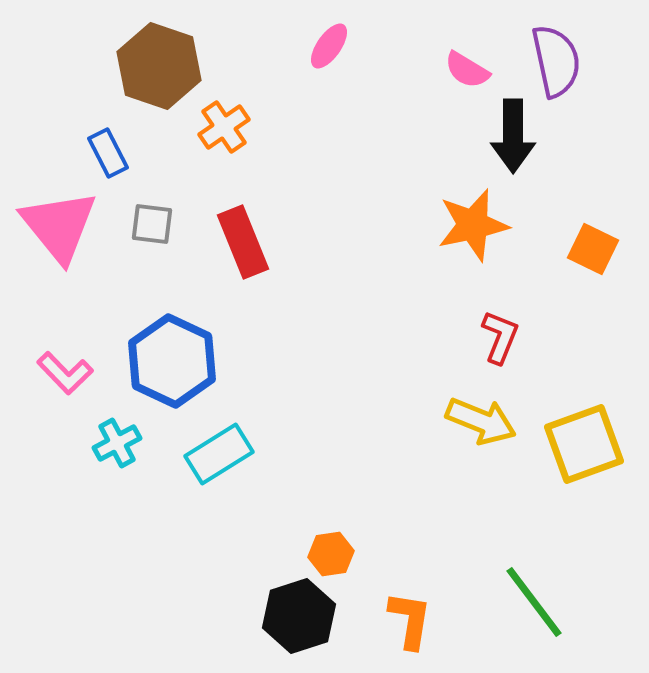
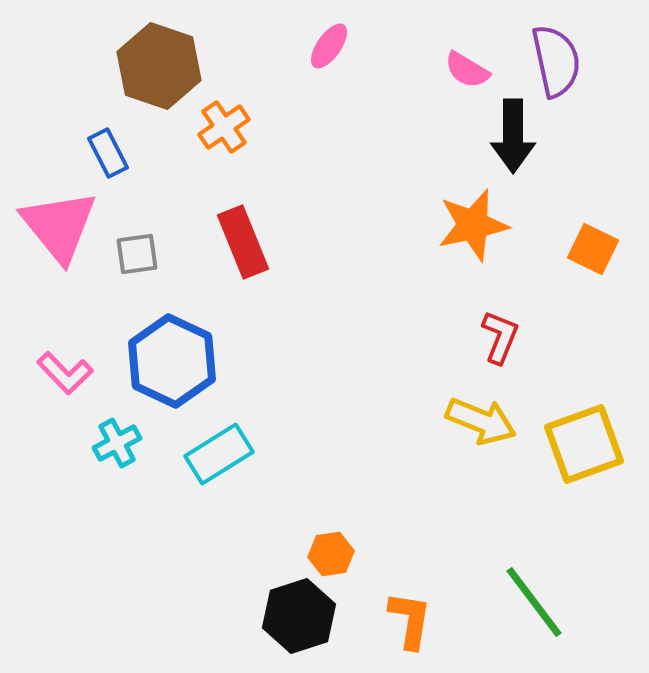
gray square: moved 15 px left, 30 px down; rotated 15 degrees counterclockwise
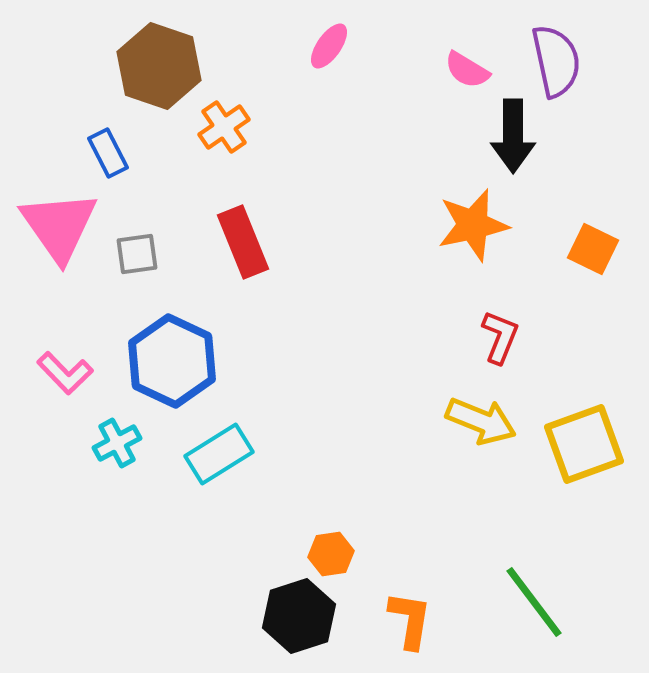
pink triangle: rotated 4 degrees clockwise
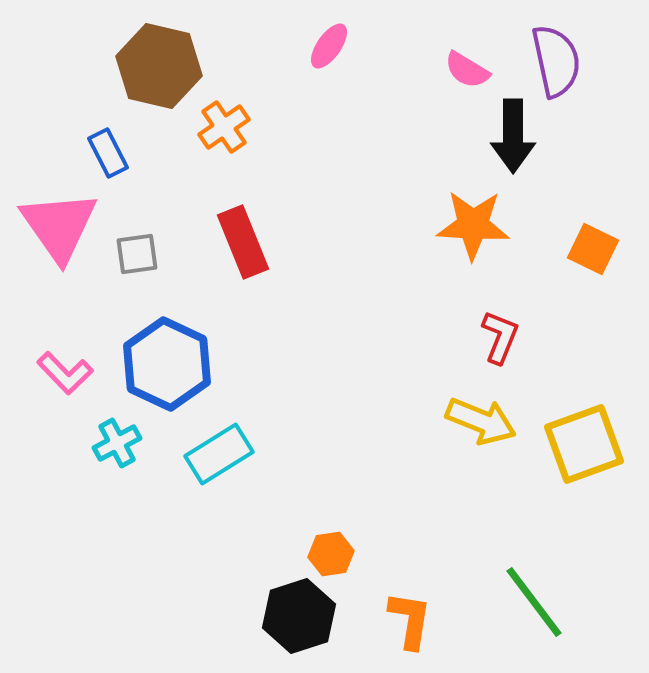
brown hexagon: rotated 6 degrees counterclockwise
orange star: rotated 16 degrees clockwise
blue hexagon: moved 5 px left, 3 px down
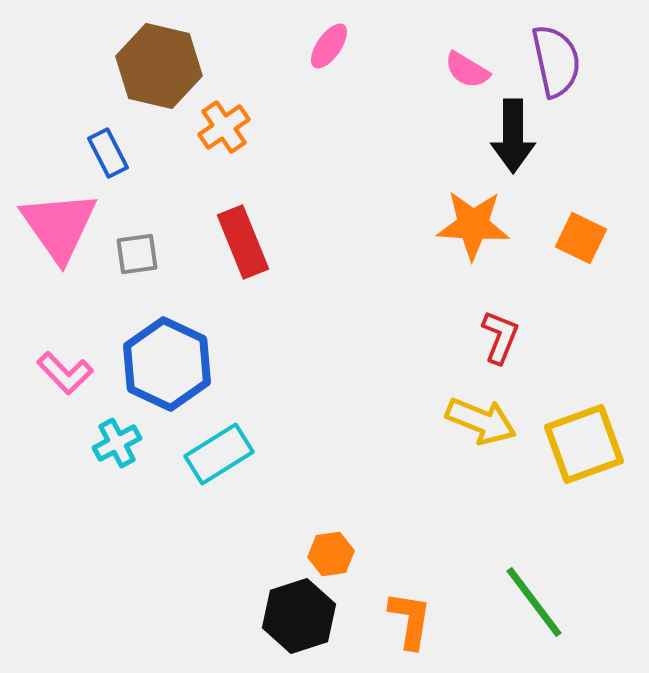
orange square: moved 12 px left, 11 px up
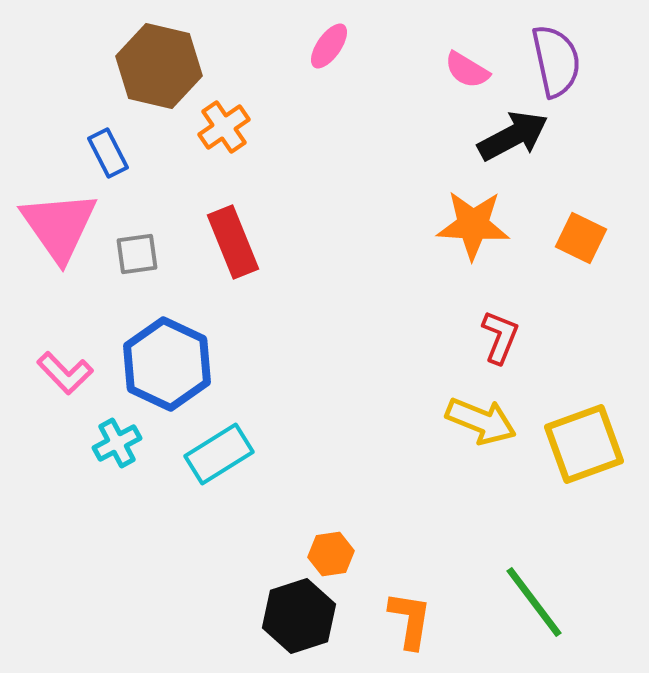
black arrow: rotated 118 degrees counterclockwise
red rectangle: moved 10 px left
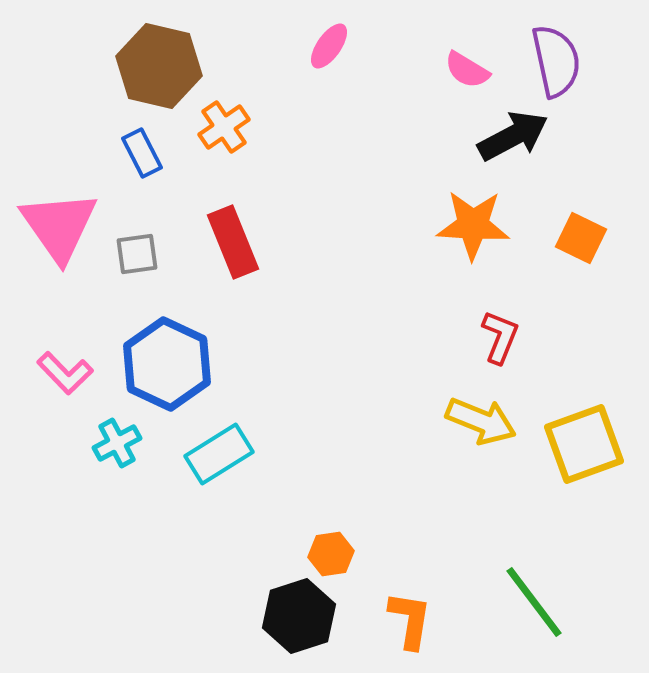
blue rectangle: moved 34 px right
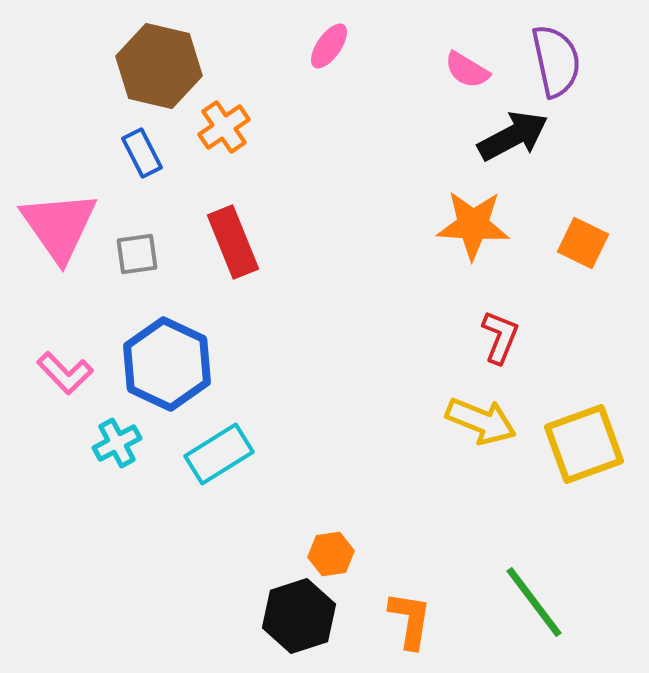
orange square: moved 2 px right, 5 px down
